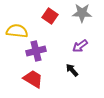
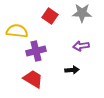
purple arrow: moved 1 px right; rotated 28 degrees clockwise
black arrow: rotated 128 degrees clockwise
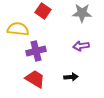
red square: moved 7 px left, 5 px up
yellow semicircle: moved 1 px right, 2 px up
black arrow: moved 1 px left, 7 px down
red trapezoid: moved 2 px right
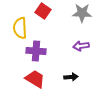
yellow semicircle: moved 2 px right, 1 px up; rotated 100 degrees counterclockwise
purple cross: rotated 18 degrees clockwise
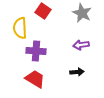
gray star: rotated 24 degrees clockwise
purple arrow: moved 1 px up
black arrow: moved 6 px right, 5 px up
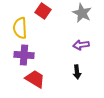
purple cross: moved 12 px left, 4 px down
black arrow: rotated 88 degrees clockwise
